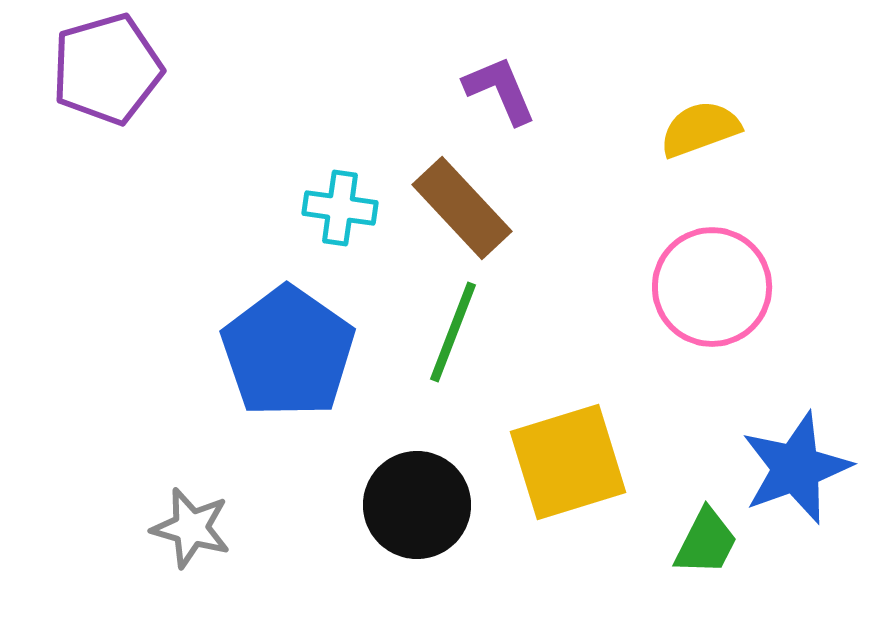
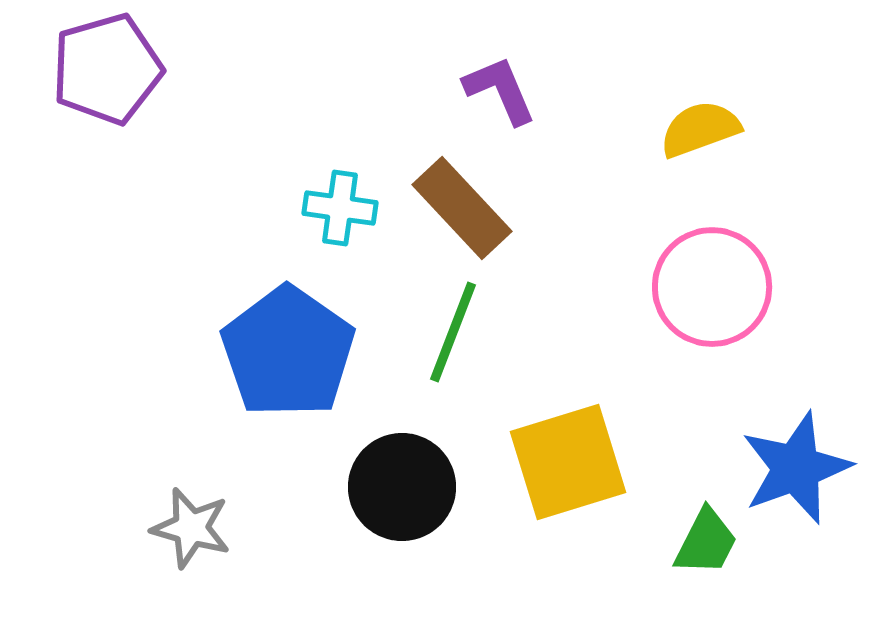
black circle: moved 15 px left, 18 px up
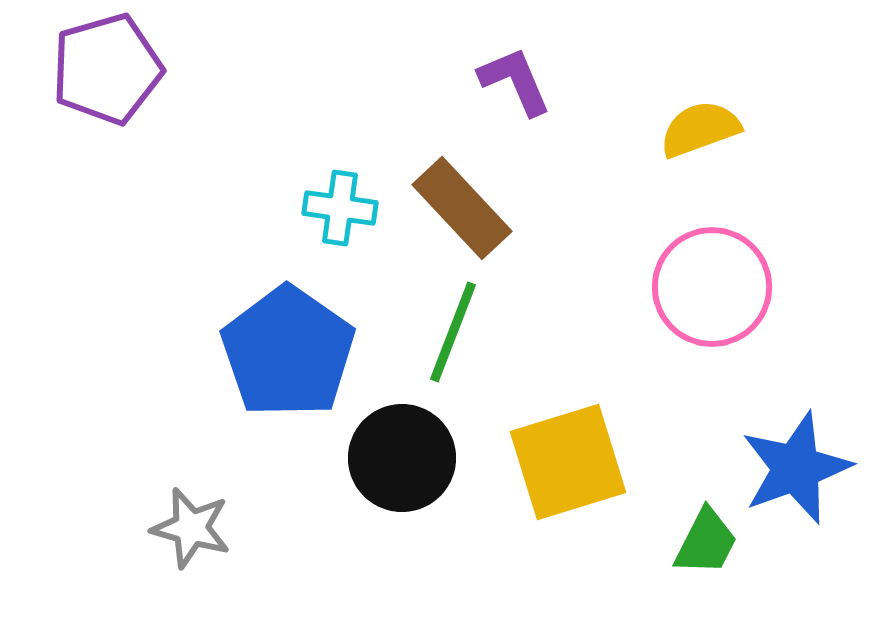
purple L-shape: moved 15 px right, 9 px up
black circle: moved 29 px up
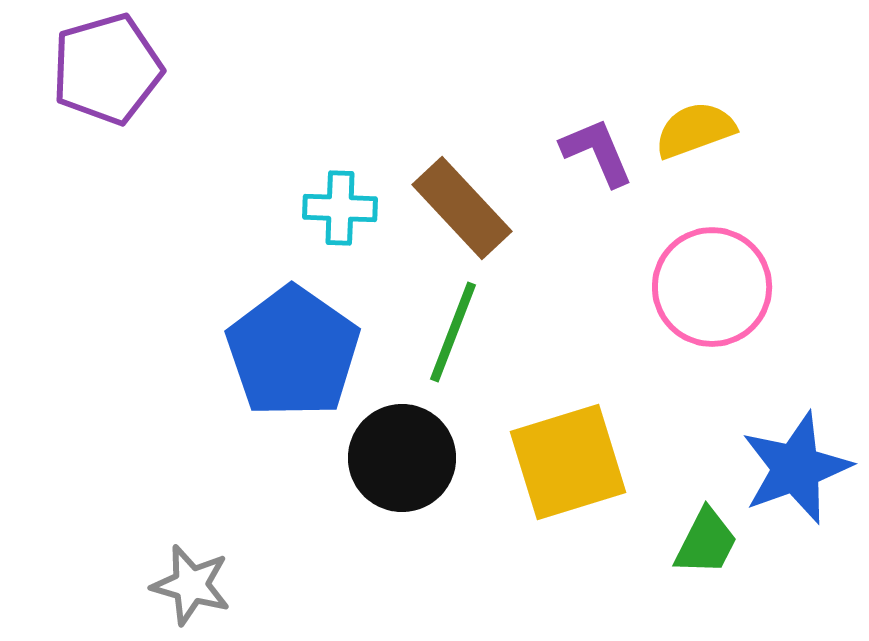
purple L-shape: moved 82 px right, 71 px down
yellow semicircle: moved 5 px left, 1 px down
cyan cross: rotated 6 degrees counterclockwise
blue pentagon: moved 5 px right
gray star: moved 57 px down
